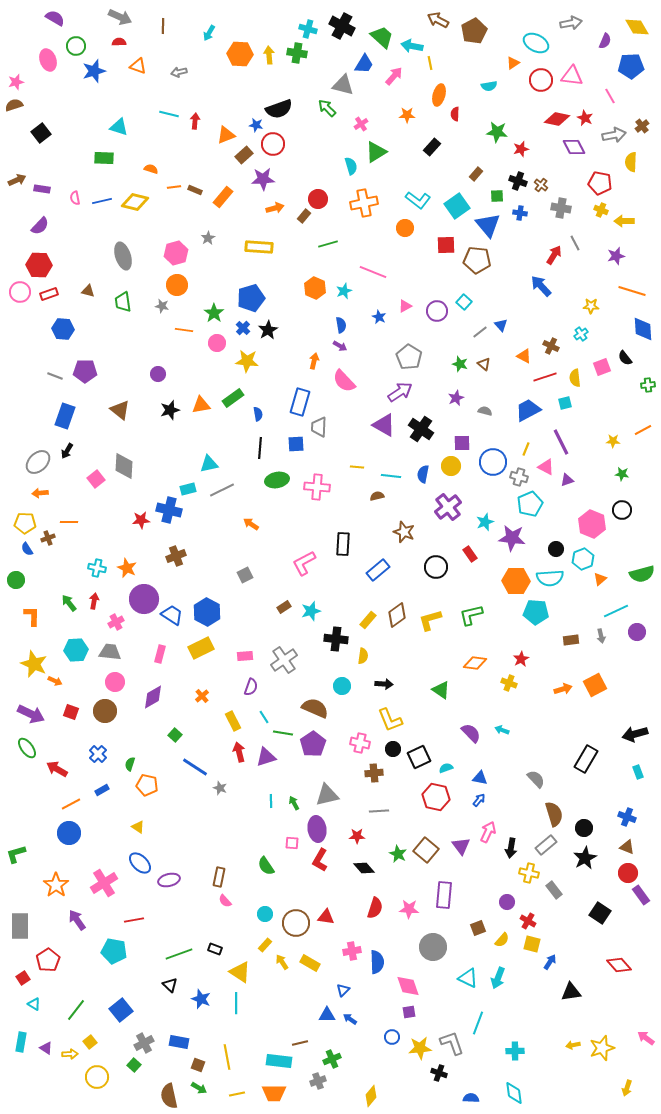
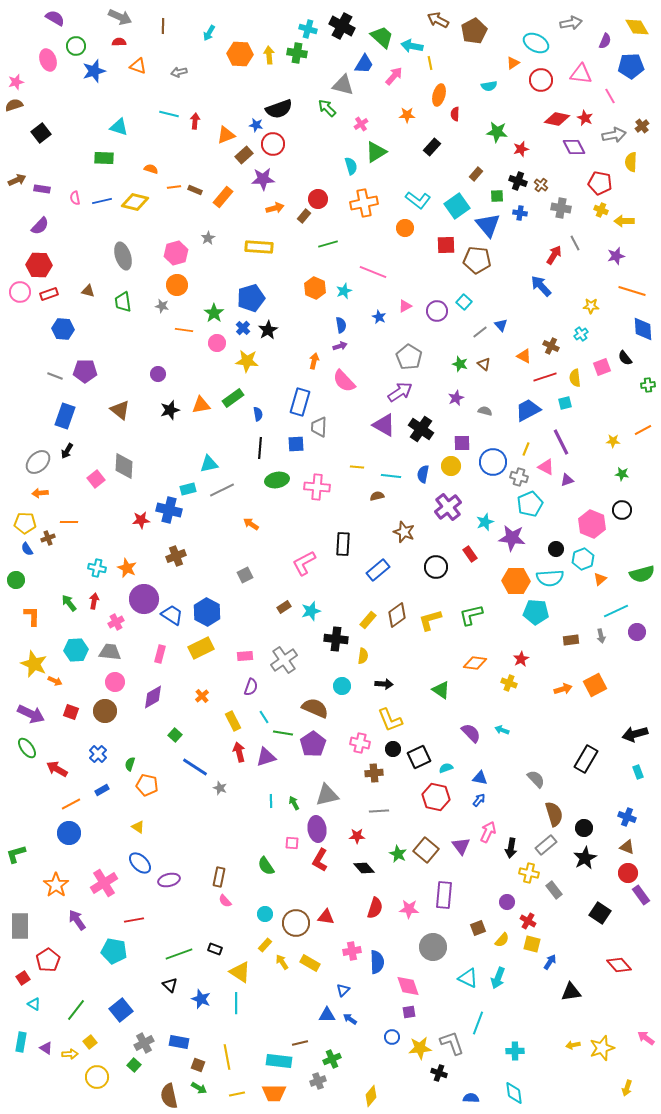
pink triangle at (572, 76): moved 9 px right, 2 px up
purple arrow at (340, 346): rotated 48 degrees counterclockwise
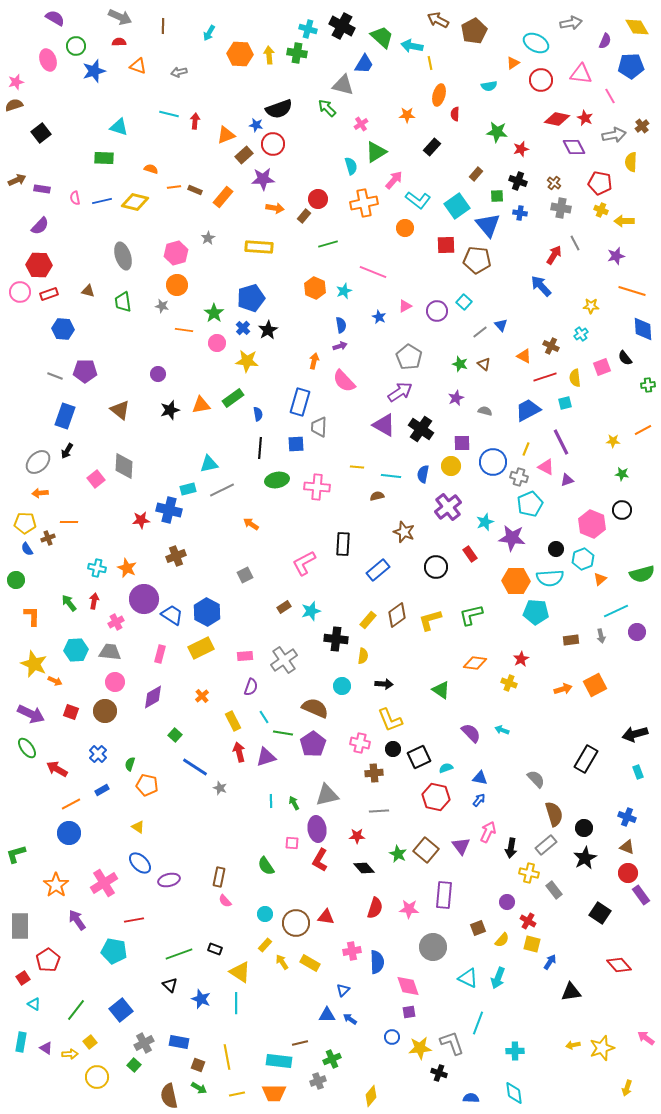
pink arrow at (394, 76): moved 104 px down
brown cross at (541, 185): moved 13 px right, 2 px up
orange arrow at (275, 208): rotated 24 degrees clockwise
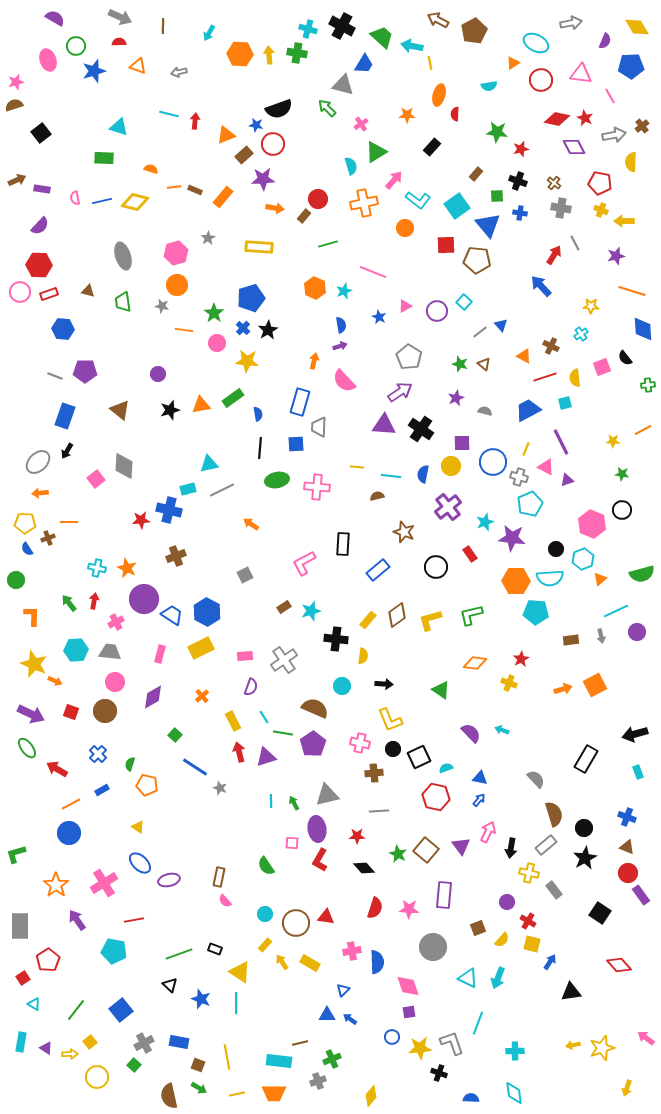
purple triangle at (384, 425): rotated 25 degrees counterclockwise
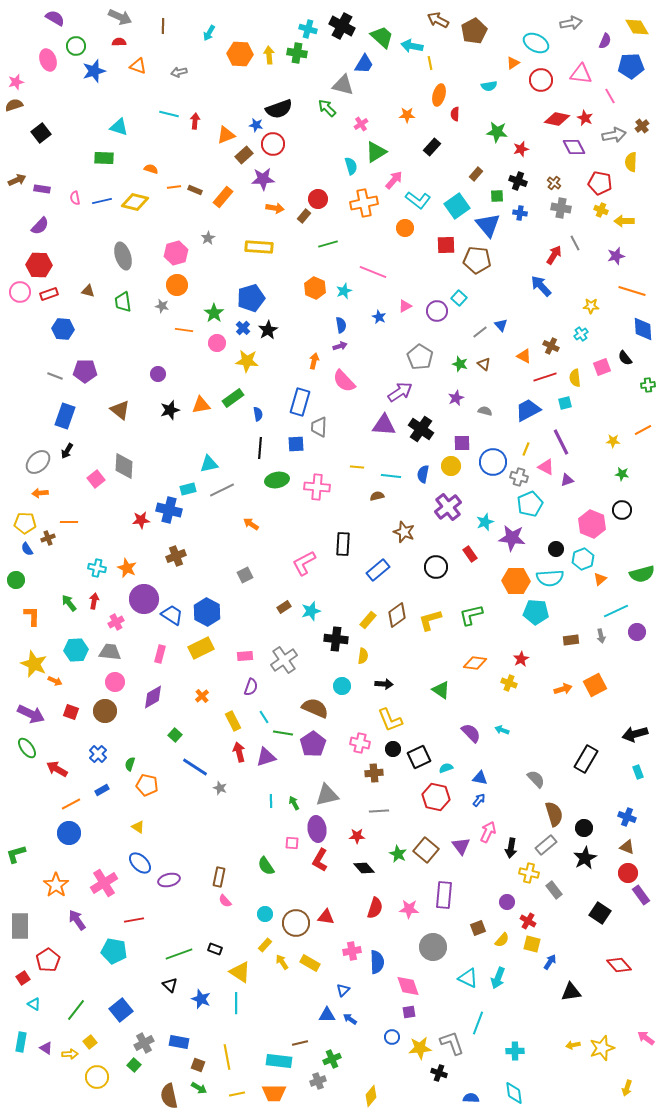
cyan square at (464, 302): moved 5 px left, 4 px up
gray pentagon at (409, 357): moved 11 px right
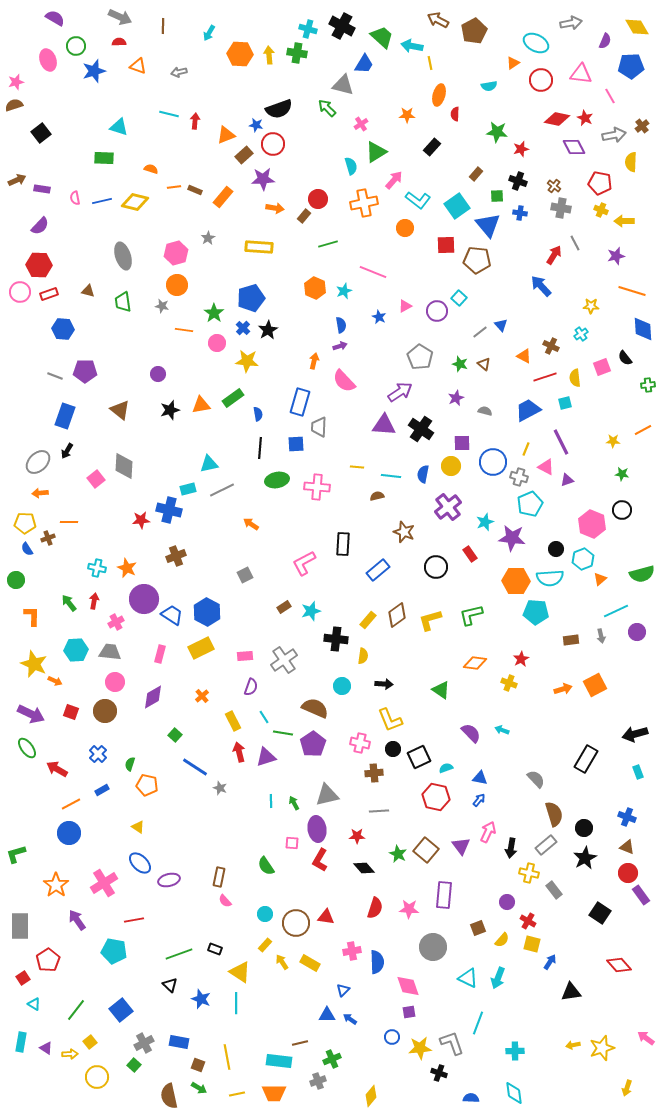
brown cross at (554, 183): moved 3 px down
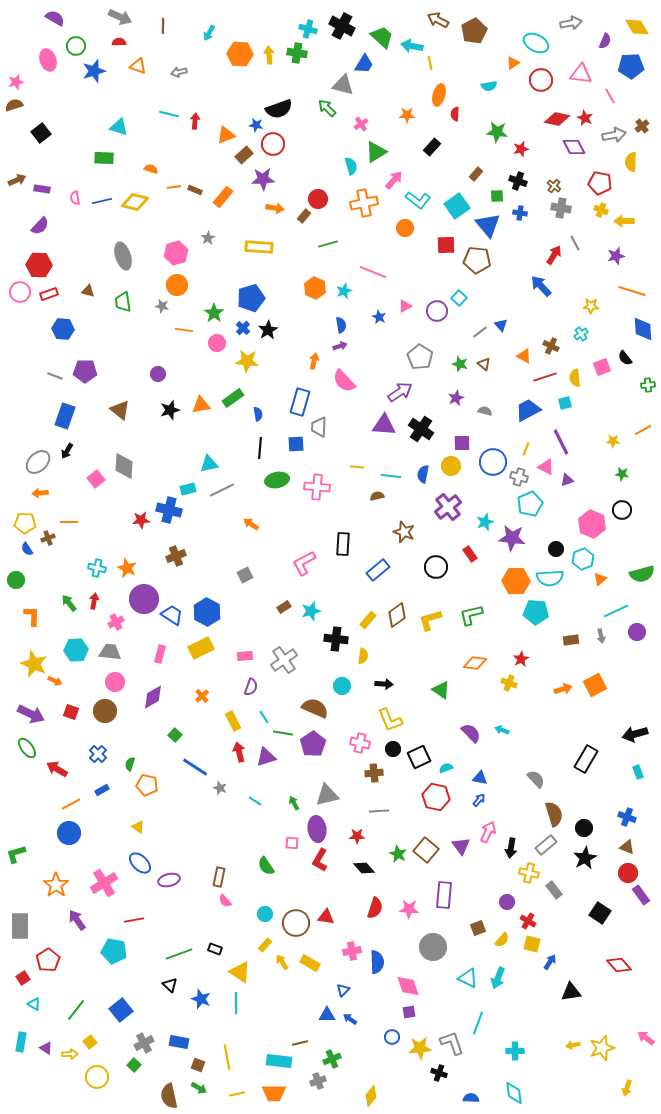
cyan line at (271, 801): moved 16 px left; rotated 56 degrees counterclockwise
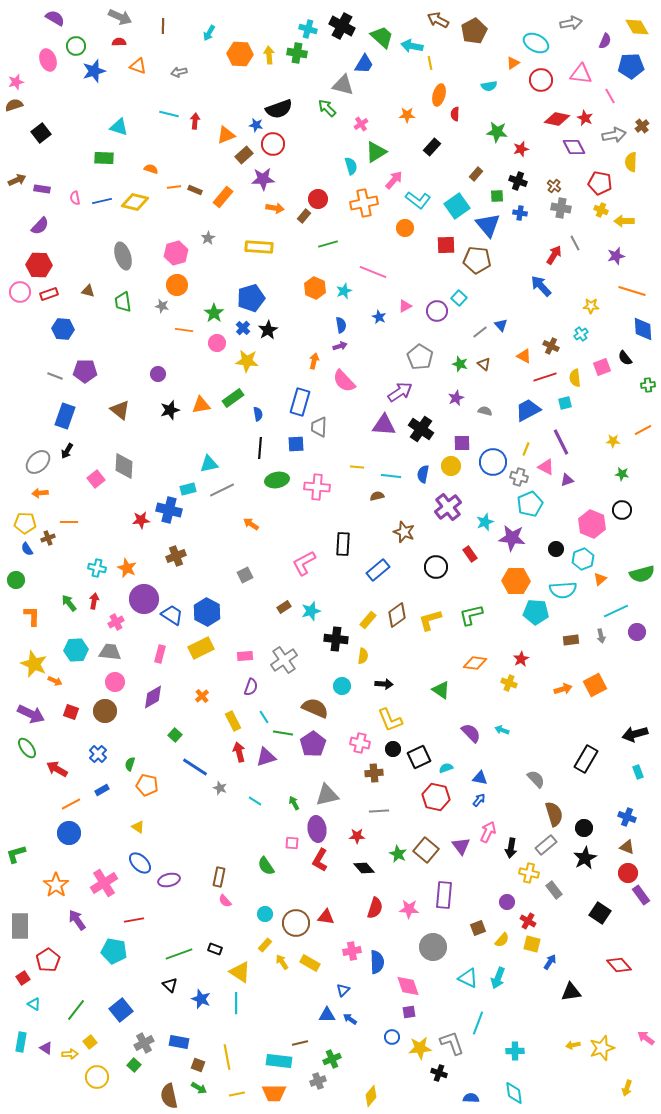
cyan semicircle at (550, 578): moved 13 px right, 12 px down
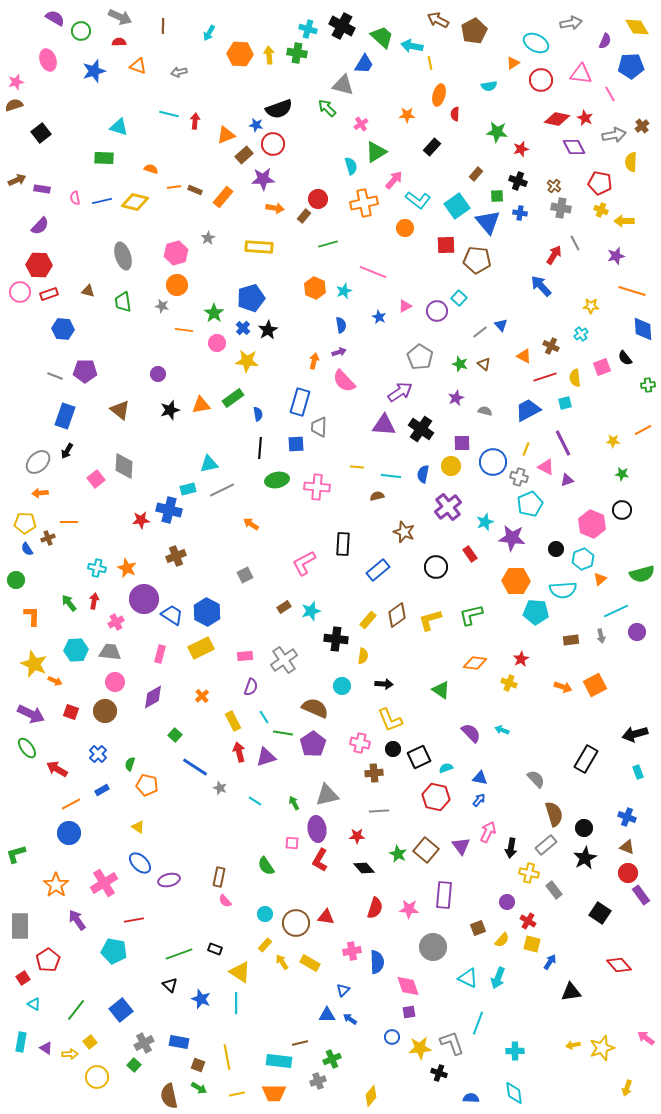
green circle at (76, 46): moved 5 px right, 15 px up
pink line at (610, 96): moved 2 px up
blue triangle at (488, 225): moved 3 px up
purple arrow at (340, 346): moved 1 px left, 6 px down
purple line at (561, 442): moved 2 px right, 1 px down
orange arrow at (563, 689): moved 2 px up; rotated 36 degrees clockwise
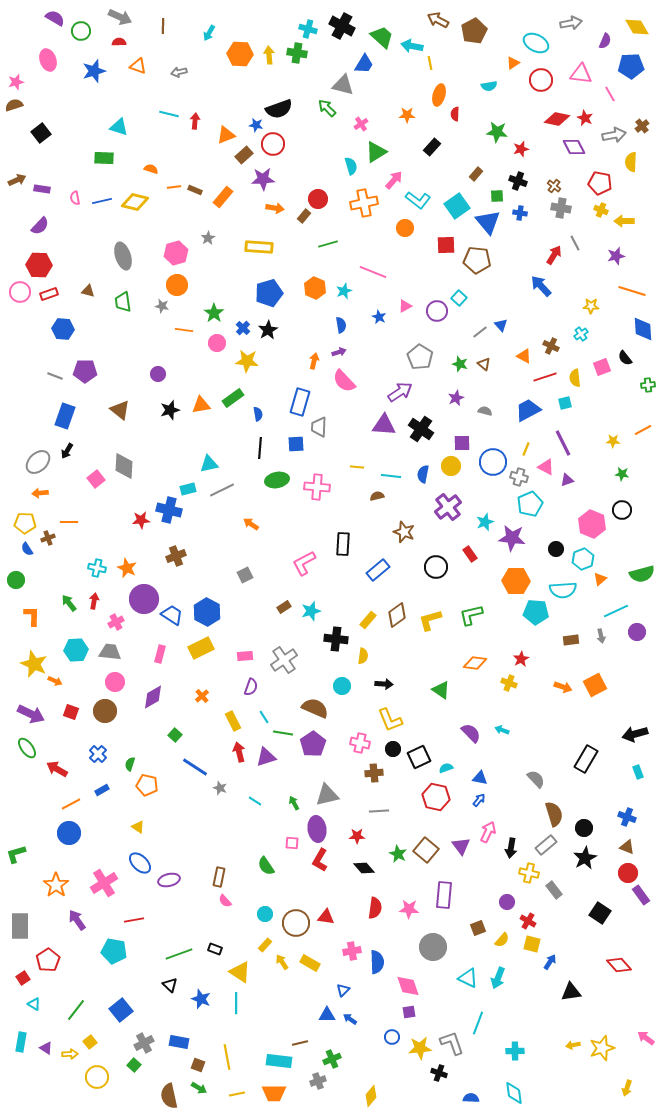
blue pentagon at (251, 298): moved 18 px right, 5 px up
red semicircle at (375, 908): rotated 10 degrees counterclockwise
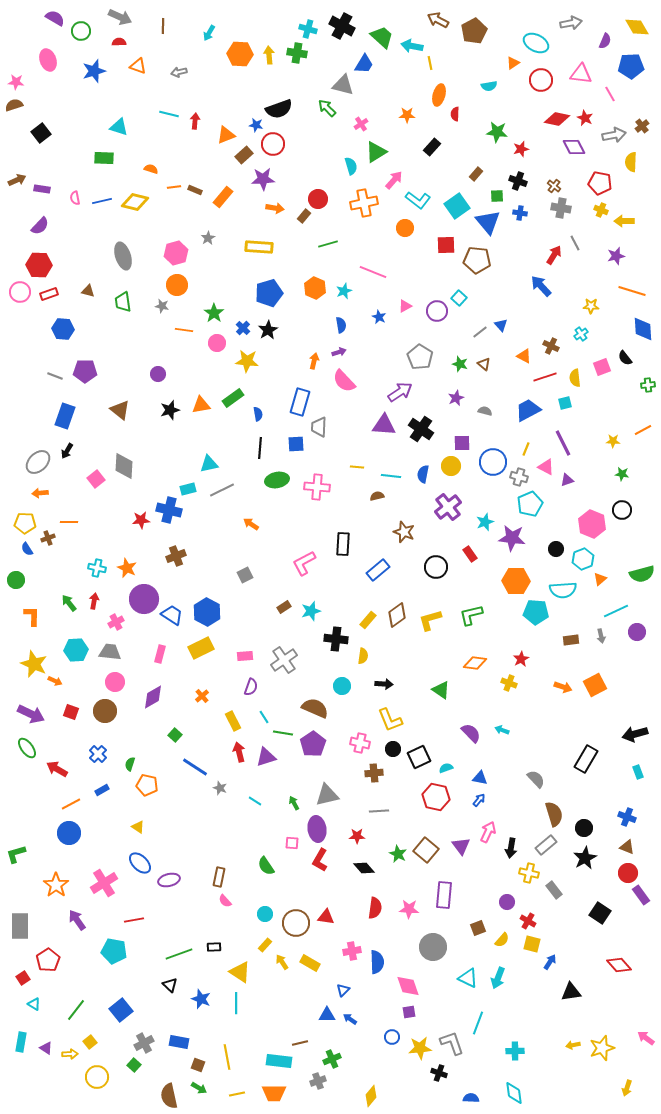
pink star at (16, 82): rotated 21 degrees clockwise
black rectangle at (215, 949): moved 1 px left, 2 px up; rotated 24 degrees counterclockwise
